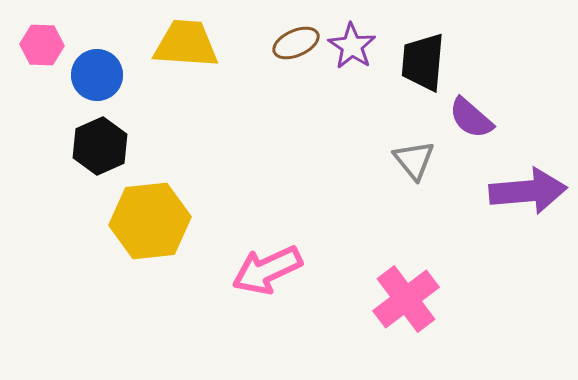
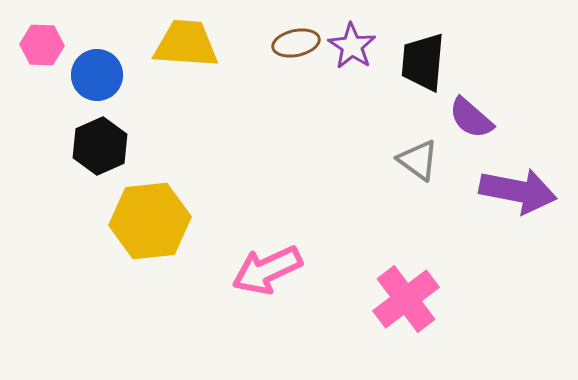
brown ellipse: rotated 12 degrees clockwise
gray triangle: moved 4 px right; rotated 15 degrees counterclockwise
purple arrow: moved 10 px left; rotated 16 degrees clockwise
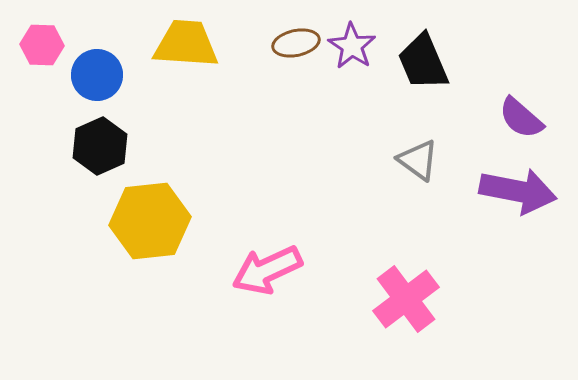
black trapezoid: rotated 28 degrees counterclockwise
purple semicircle: moved 50 px right
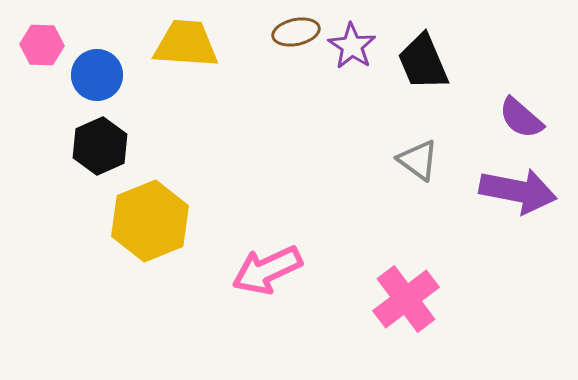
brown ellipse: moved 11 px up
yellow hexagon: rotated 16 degrees counterclockwise
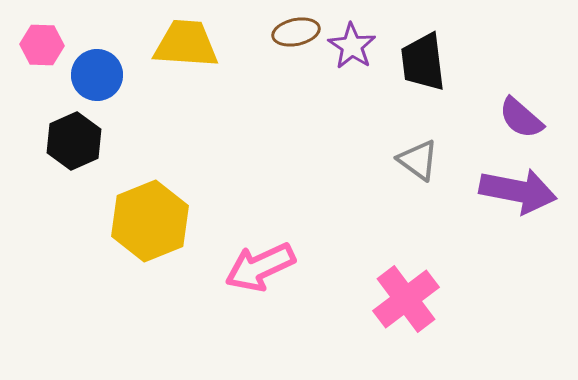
black trapezoid: rotated 16 degrees clockwise
black hexagon: moved 26 px left, 5 px up
pink arrow: moved 7 px left, 3 px up
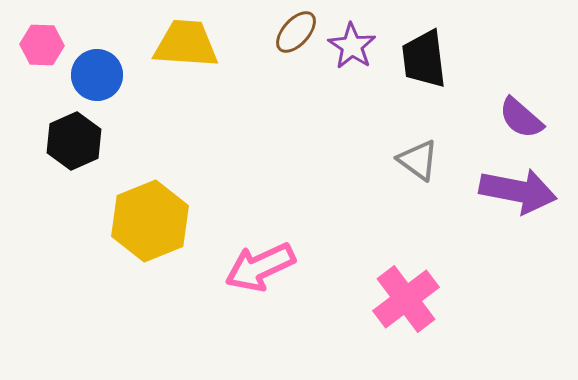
brown ellipse: rotated 36 degrees counterclockwise
black trapezoid: moved 1 px right, 3 px up
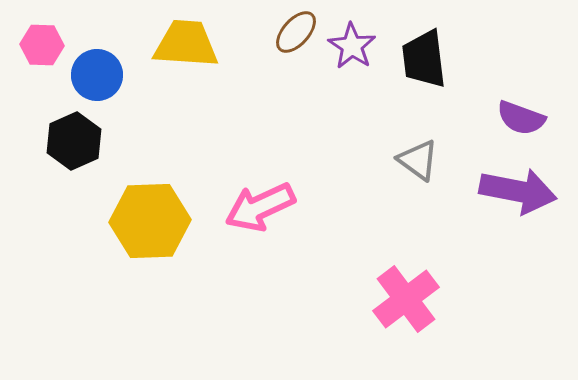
purple semicircle: rotated 21 degrees counterclockwise
yellow hexagon: rotated 20 degrees clockwise
pink arrow: moved 60 px up
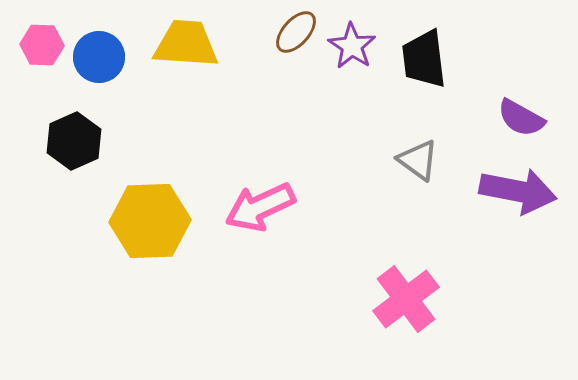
blue circle: moved 2 px right, 18 px up
purple semicircle: rotated 9 degrees clockwise
